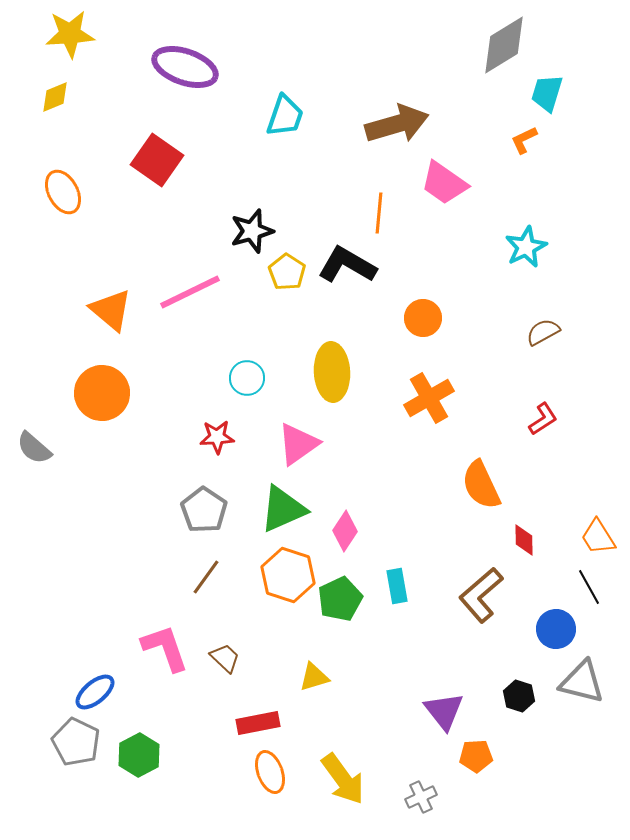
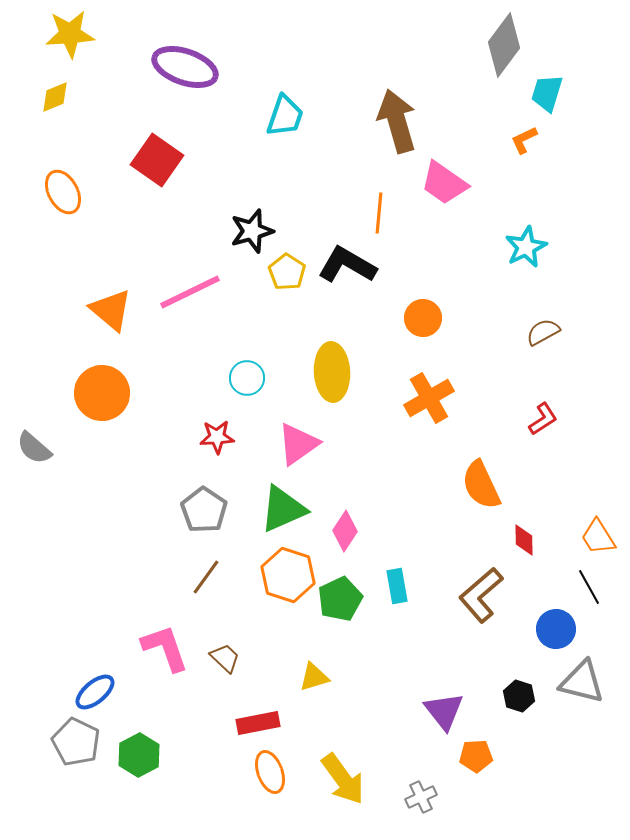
gray diamond at (504, 45): rotated 22 degrees counterclockwise
brown arrow at (397, 124): moved 3 px up; rotated 90 degrees counterclockwise
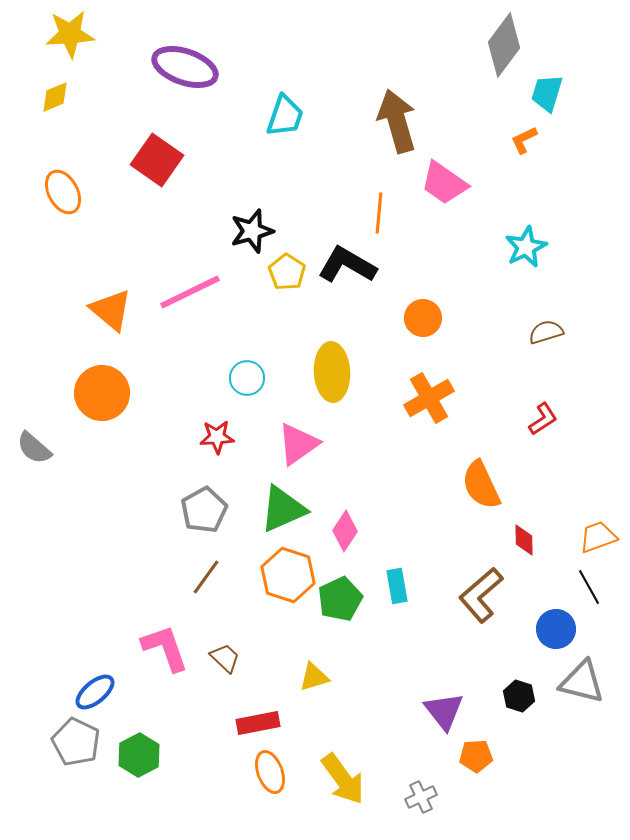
brown semicircle at (543, 332): moved 3 px right; rotated 12 degrees clockwise
gray pentagon at (204, 510): rotated 9 degrees clockwise
orange trapezoid at (598, 537): rotated 102 degrees clockwise
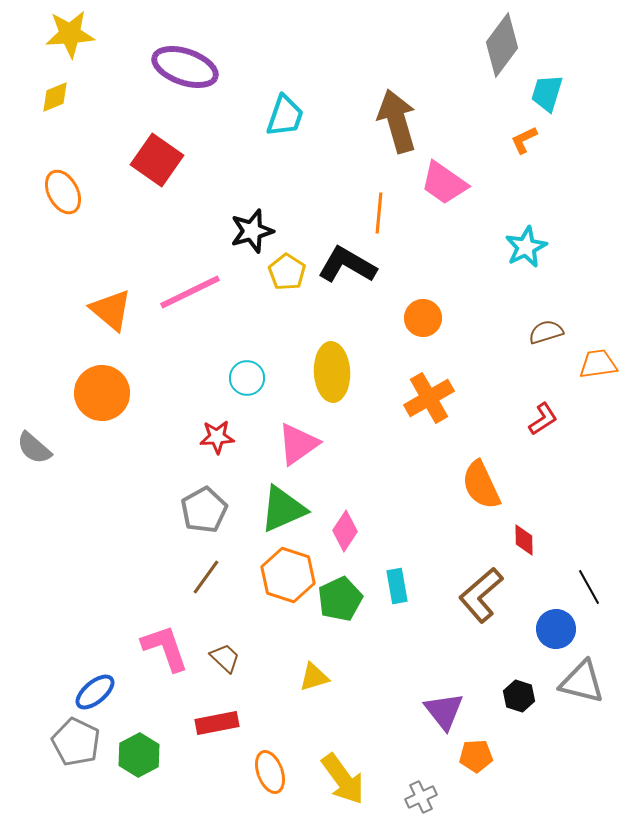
gray diamond at (504, 45): moved 2 px left
orange trapezoid at (598, 537): moved 173 px up; rotated 12 degrees clockwise
red rectangle at (258, 723): moved 41 px left
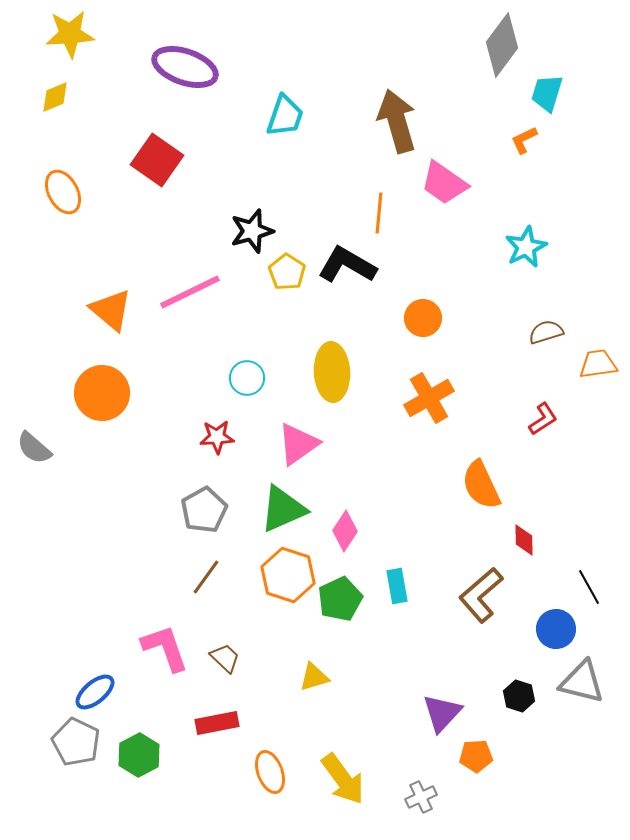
purple triangle at (444, 711): moved 2 px left, 2 px down; rotated 21 degrees clockwise
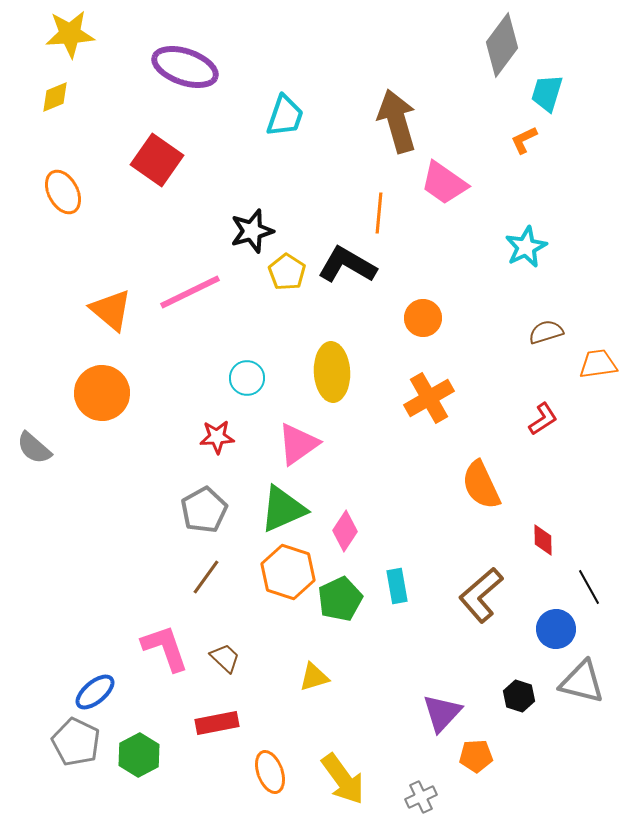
red diamond at (524, 540): moved 19 px right
orange hexagon at (288, 575): moved 3 px up
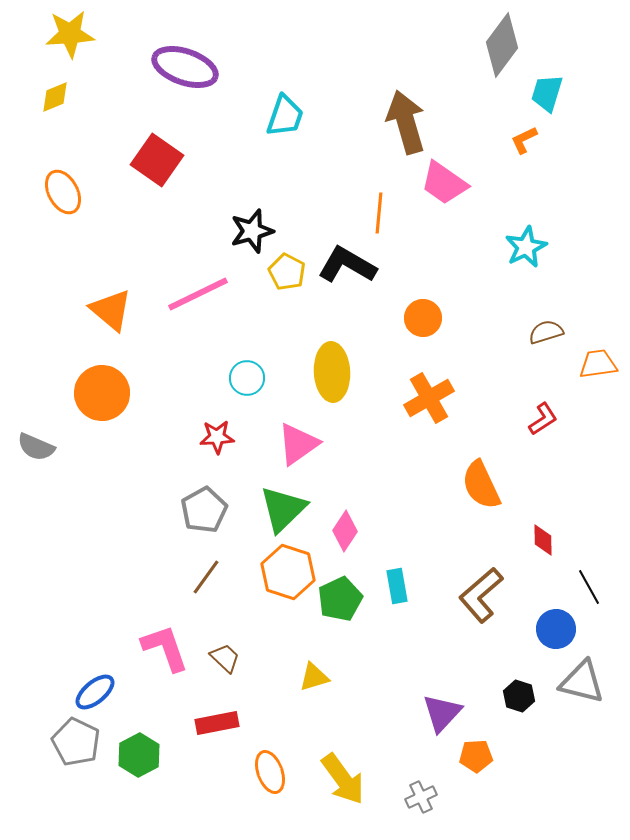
brown arrow at (397, 121): moved 9 px right, 1 px down
yellow pentagon at (287, 272): rotated 6 degrees counterclockwise
pink line at (190, 292): moved 8 px right, 2 px down
gray semicircle at (34, 448): moved 2 px right, 1 px up; rotated 18 degrees counterclockwise
green triangle at (283, 509): rotated 20 degrees counterclockwise
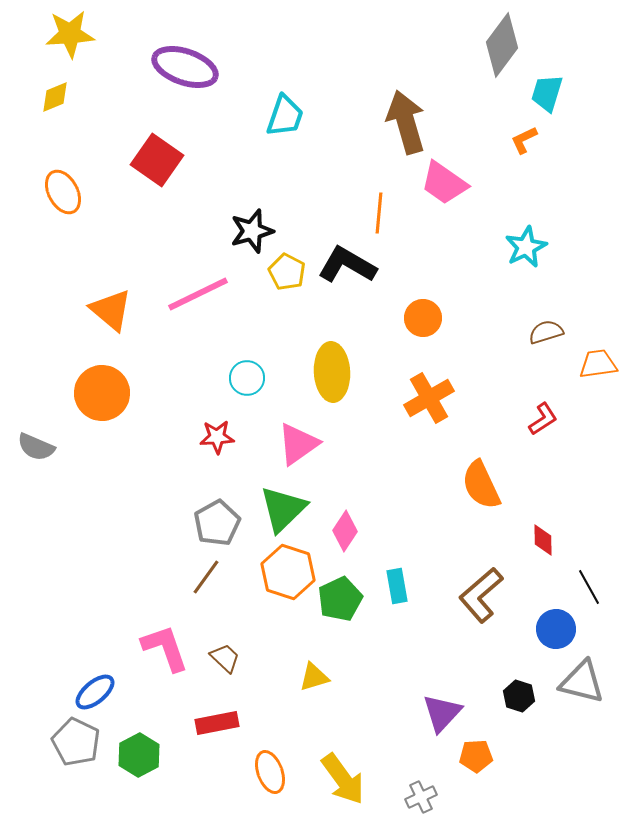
gray pentagon at (204, 510): moved 13 px right, 13 px down
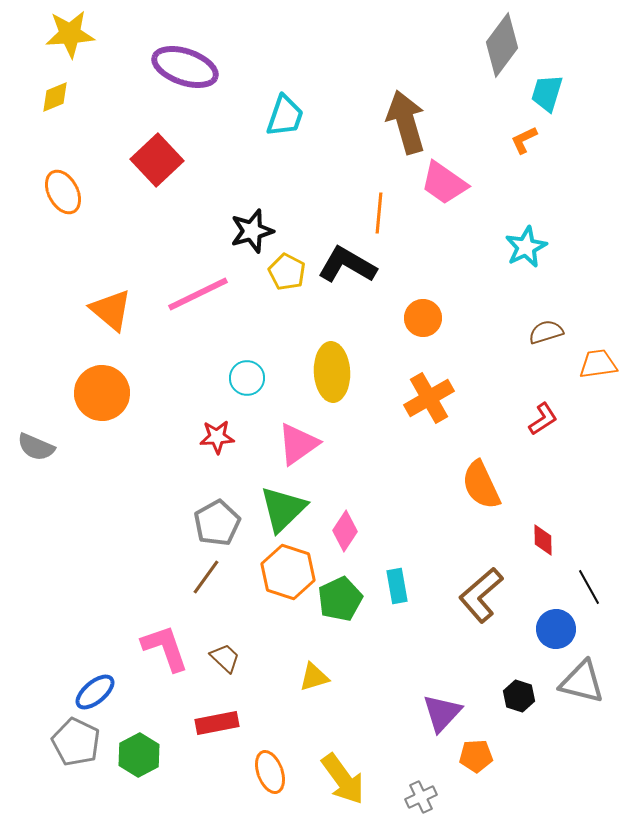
red square at (157, 160): rotated 12 degrees clockwise
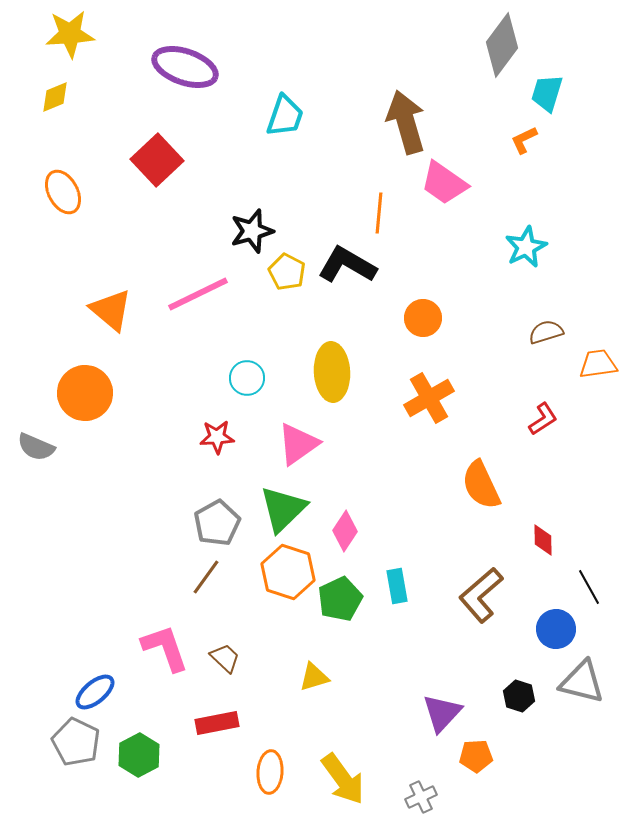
orange circle at (102, 393): moved 17 px left
orange ellipse at (270, 772): rotated 24 degrees clockwise
